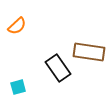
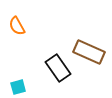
orange semicircle: rotated 102 degrees clockwise
brown rectangle: rotated 16 degrees clockwise
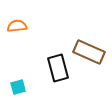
orange semicircle: rotated 114 degrees clockwise
black rectangle: rotated 20 degrees clockwise
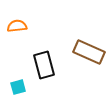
black rectangle: moved 14 px left, 3 px up
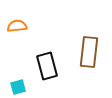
brown rectangle: rotated 72 degrees clockwise
black rectangle: moved 3 px right, 1 px down
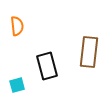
orange semicircle: rotated 90 degrees clockwise
cyan square: moved 1 px left, 2 px up
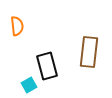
cyan square: moved 12 px right; rotated 14 degrees counterclockwise
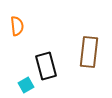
black rectangle: moved 1 px left
cyan square: moved 3 px left
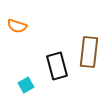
orange semicircle: rotated 114 degrees clockwise
black rectangle: moved 11 px right
